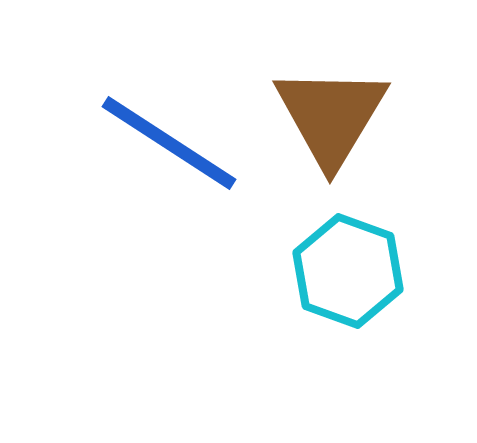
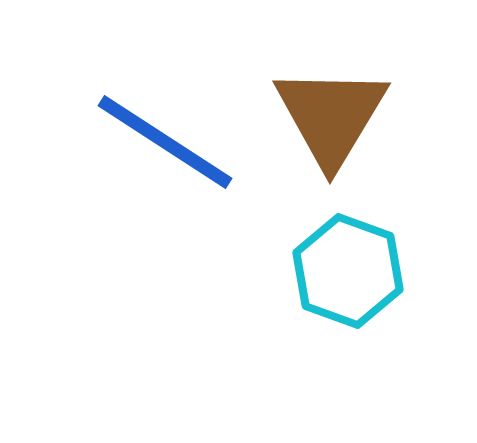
blue line: moved 4 px left, 1 px up
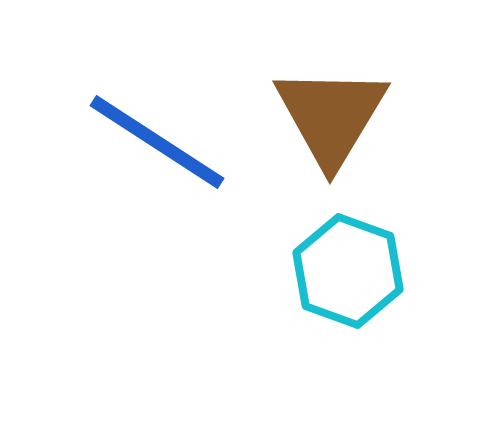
blue line: moved 8 px left
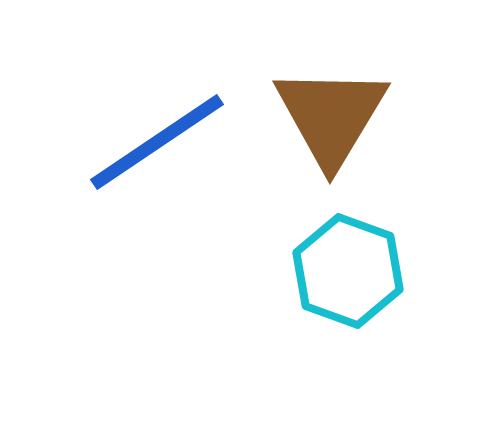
blue line: rotated 67 degrees counterclockwise
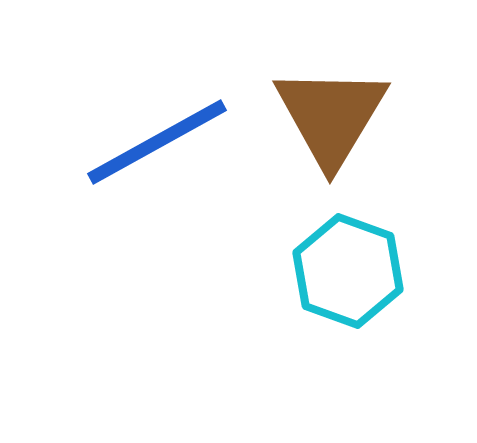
blue line: rotated 5 degrees clockwise
